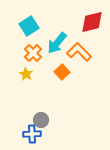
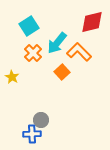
yellow star: moved 14 px left, 3 px down
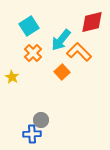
cyan arrow: moved 4 px right, 3 px up
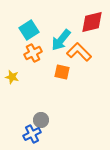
cyan square: moved 4 px down
orange cross: rotated 18 degrees clockwise
orange square: rotated 35 degrees counterclockwise
yellow star: rotated 16 degrees counterclockwise
blue cross: rotated 24 degrees counterclockwise
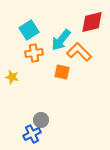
orange cross: moved 1 px right; rotated 18 degrees clockwise
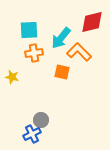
cyan square: rotated 30 degrees clockwise
cyan arrow: moved 2 px up
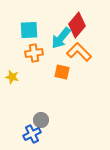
red diamond: moved 15 px left, 3 px down; rotated 35 degrees counterclockwise
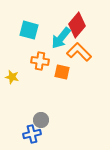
cyan square: rotated 18 degrees clockwise
orange cross: moved 6 px right, 8 px down; rotated 18 degrees clockwise
blue cross: rotated 12 degrees clockwise
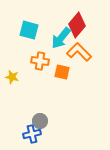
gray circle: moved 1 px left, 1 px down
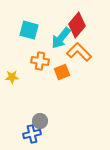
orange square: rotated 35 degrees counterclockwise
yellow star: rotated 16 degrees counterclockwise
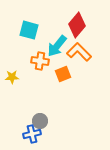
cyan arrow: moved 4 px left, 8 px down
orange square: moved 1 px right, 2 px down
